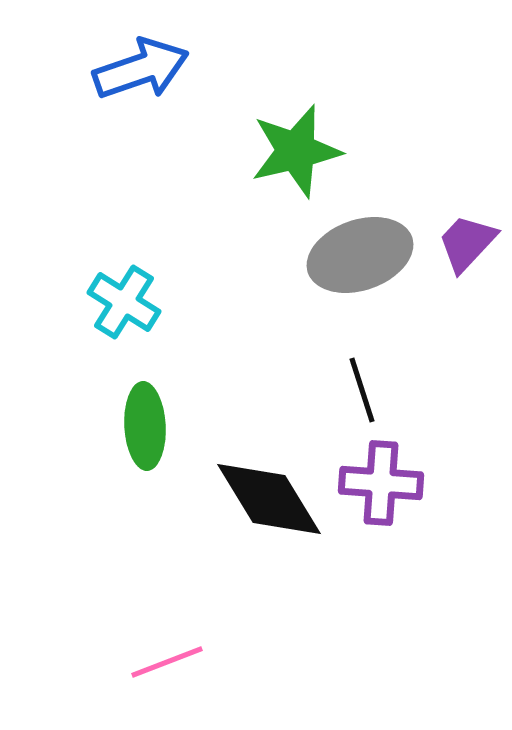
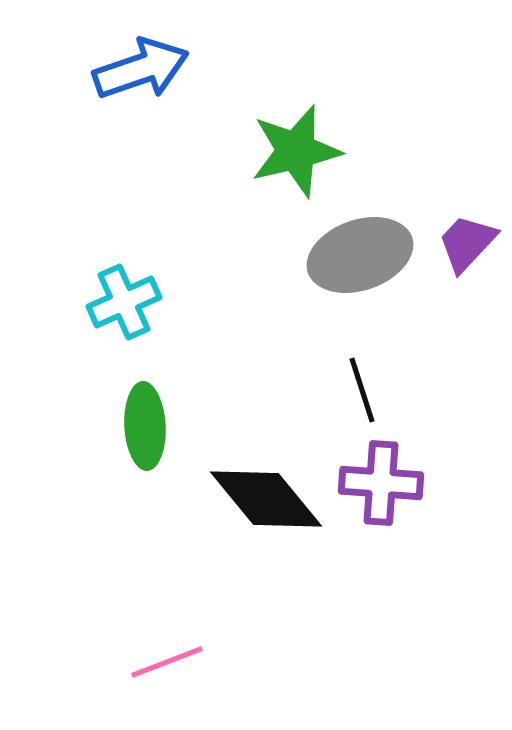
cyan cross: rotated 34 degrees clockwise
black diamond: moved 3 px left; rotated 8 degrees counterclockwise
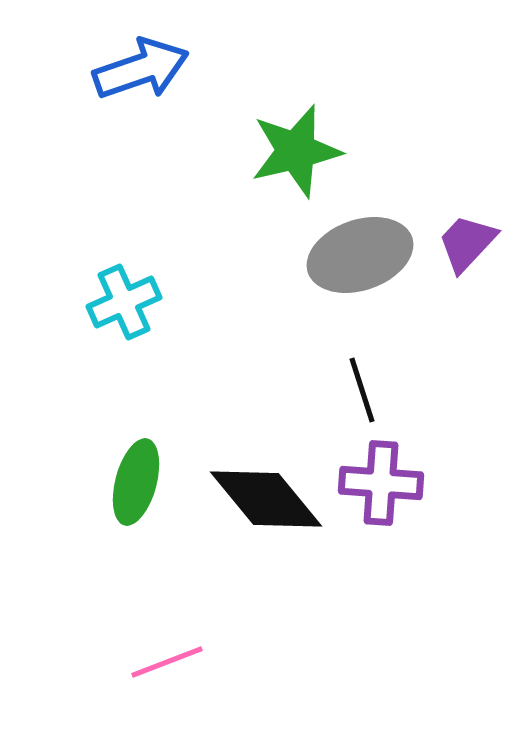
green ellipse: moved 9 px left, 56 px down; rotated 18 degrees clockwise
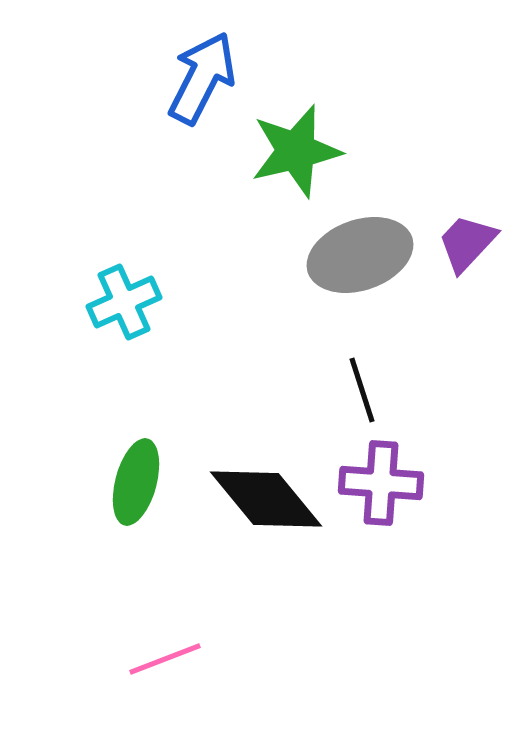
blue arrow: moved 61 px right, 9 px down; rotated 44 degrees counterclockwise
pink line: moved 2 px left, 3 px up
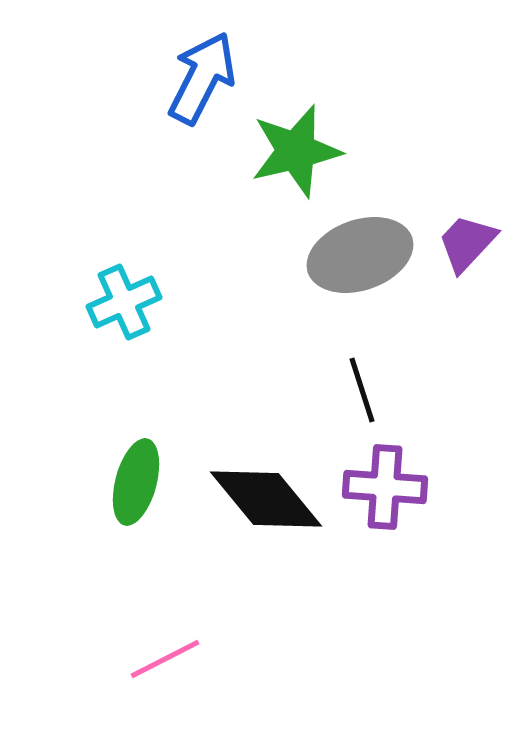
purple cross: moved 4 px right, 4 px down
pink line: rotated 6 degrees counterclockwise
